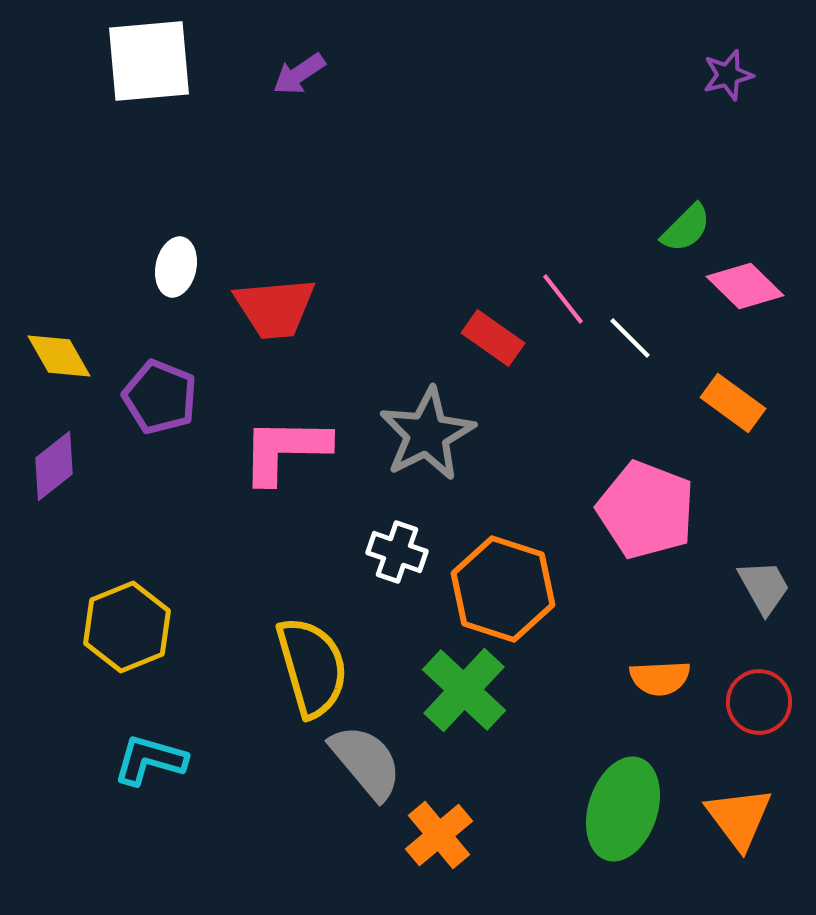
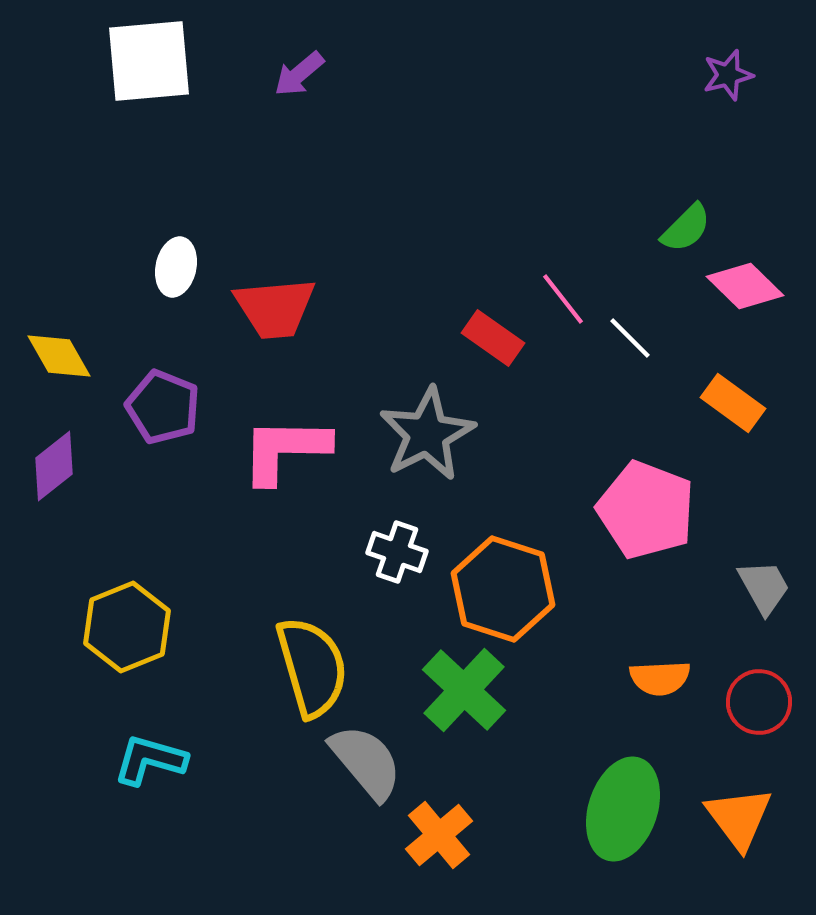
purple arrow: rotated 6 degrees counterclockwise
purple pentagon: moved 3 px right, 10 px down
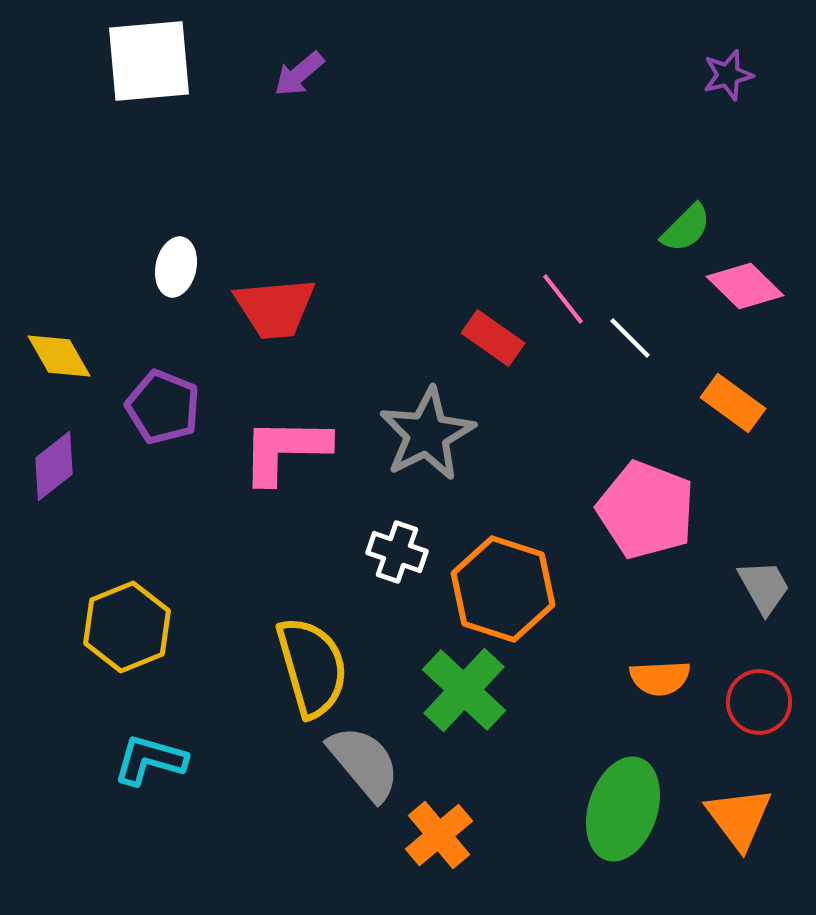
gray semicircle: moved 2 px left, 1 px down
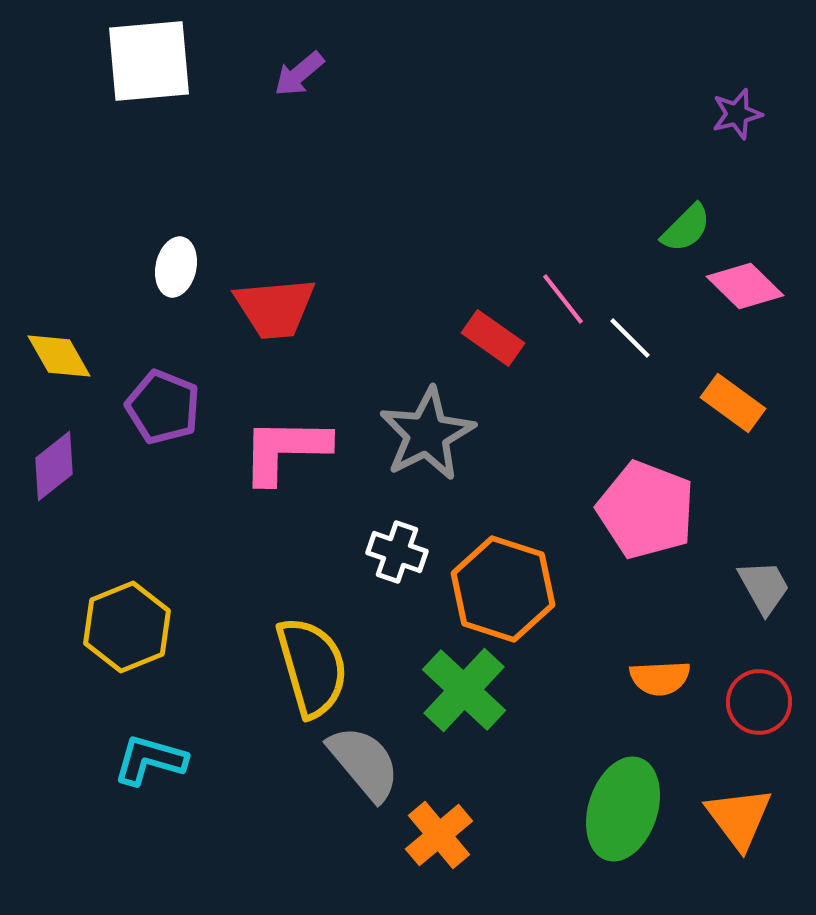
purple star: moved 9 px right, 39 px down
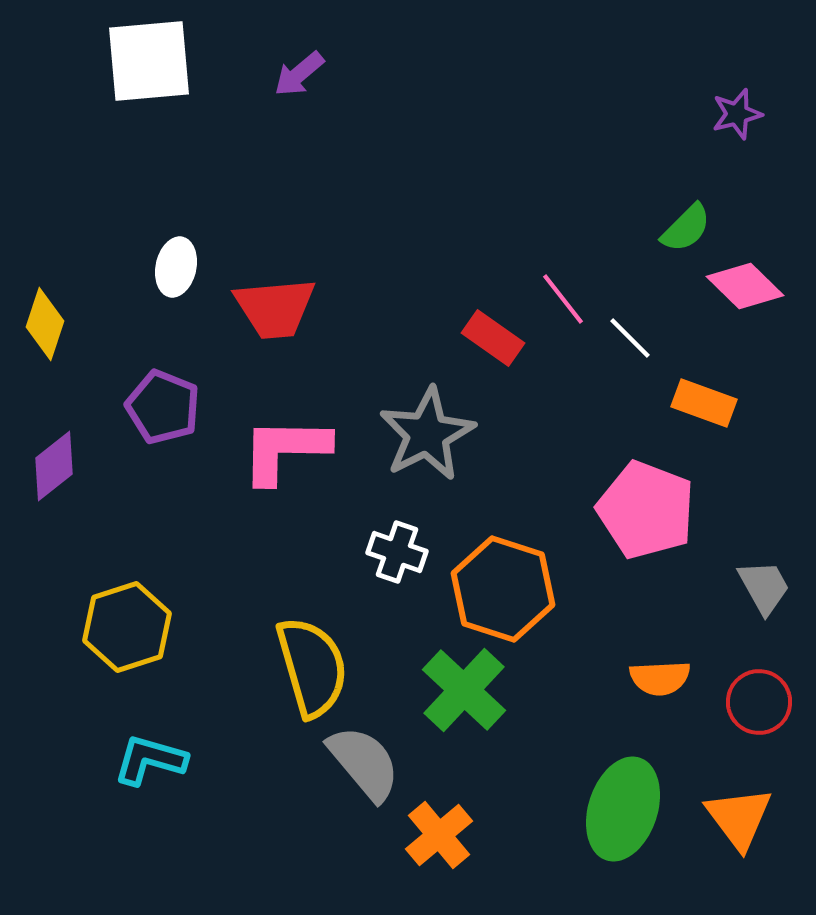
yellow diamond: moved 14 px left, 32 px up; rotated 48 degrees clockwise
orange rectangle: moved 29 px left; rotated 16 degrees counterclockwise
yellow hexagon: rotated 4 degrees clockwise
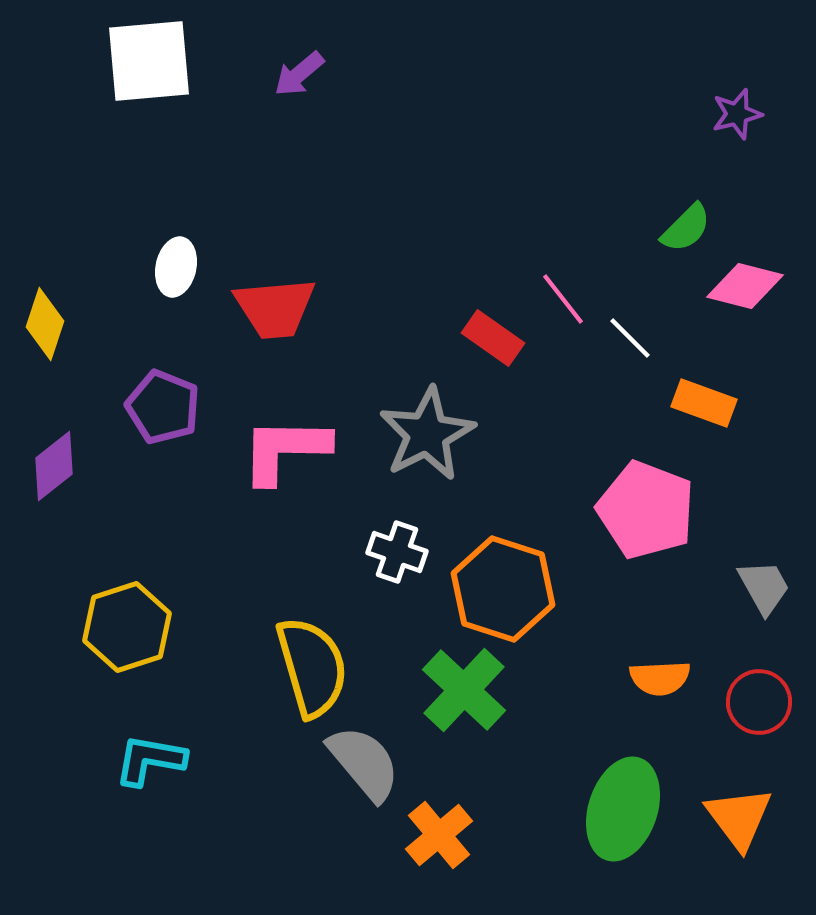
pink diamond: rotated 30 degrees counterclockwise
cyan L-shape: rotated 6 degrees counterclockwise
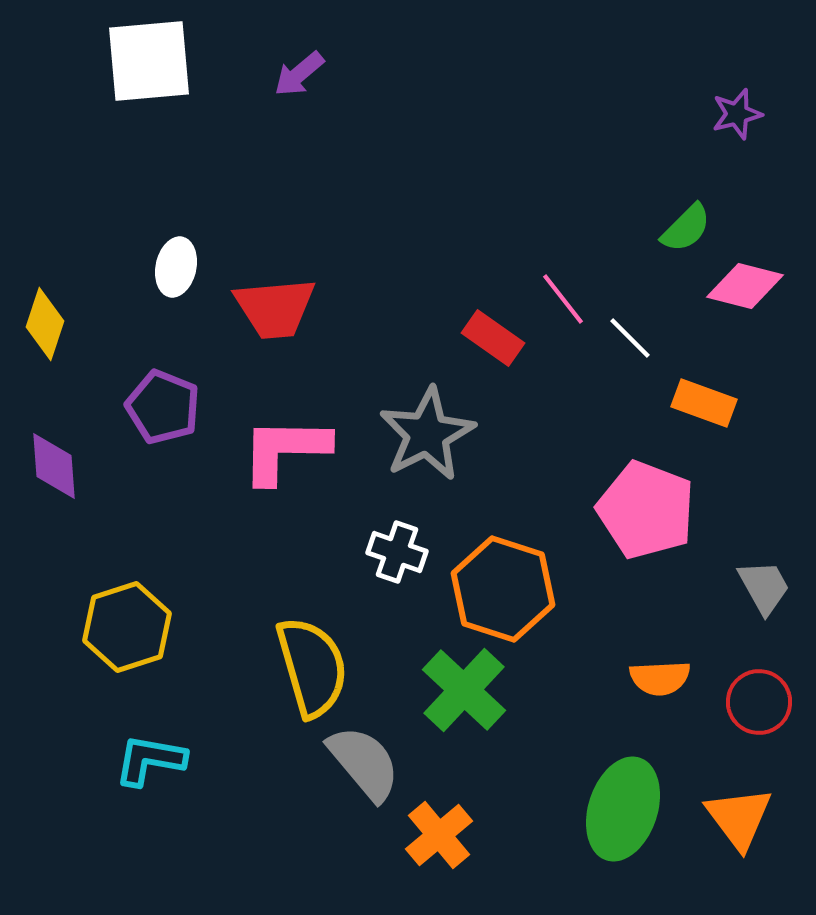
purple diamond: rotated 56 degrees counterclockwise
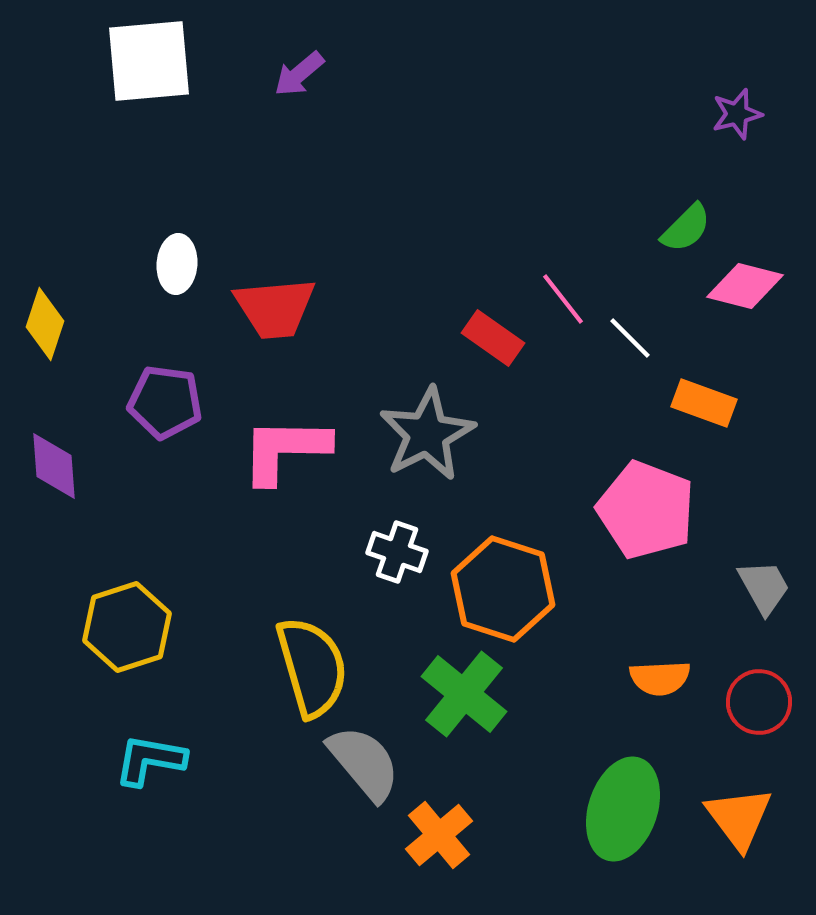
white ellipse: moved 1 px right, 3 px up; rotated 8 degrees counterclockwise
purple pentagon: moved 2 px right, 5 px up; rotated 14 degrees counterclockwise
green cross: moved 4 px down; rotated 4 degrees counterclockwise
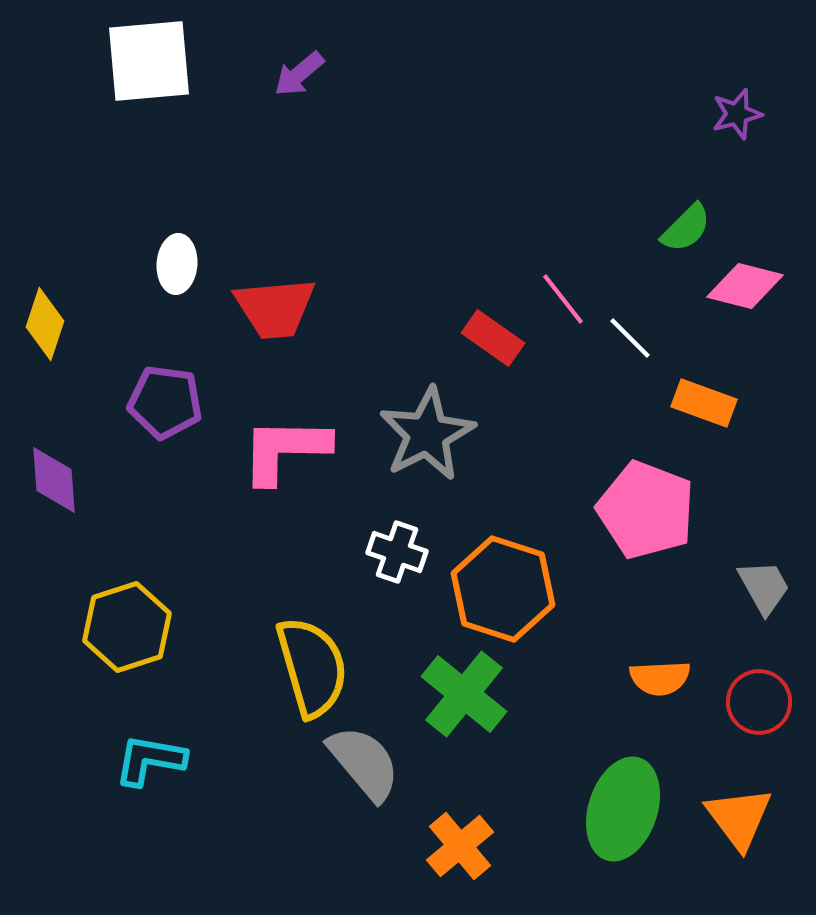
purple diamond: moved 14 px down
orange cross: moved 21 px right, 11 px down
